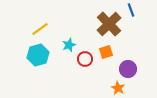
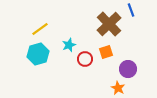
cyan hexagon: moved 1 px up
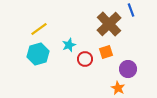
yellow line: moved 1 px left
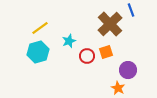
brown cross: moved 1 px right
yellow line: moved 1 px right, 1 px up
cyan star: moved 4 px up
cyan hexagon: moved 2 px up
red circle: moved 2 px right, 3 px up
purple circle: moved 1 px down
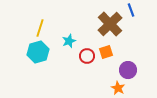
yellow line: rotated 36 degrees counterclockwise
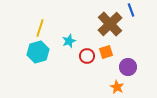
purple circle: moved 3 px up
orange star: moved 1 px left, 1 px up
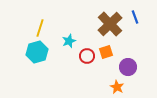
blue line: moved 4 px right, 7 px down
cyan hexagon: moved 1 px left
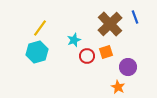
yellow line: rotated 18 degrees clockwise
cyan star: moved 5 px right, 1 px up
orange star: moved 1 px right
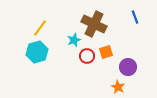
brown cross: moved 16 px left; rotated 20 degrees counterclockwise
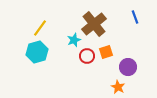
brown cross: rotated 25 degrees clockwise
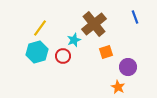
red circle: moved 24 px left
